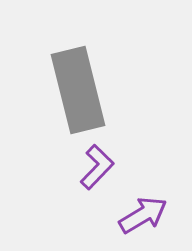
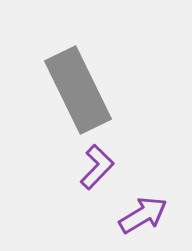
gray rectangle: rotated 12 degrees counterclockwise
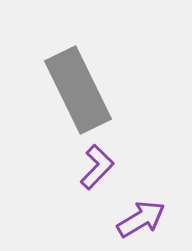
purple arrow: moved 2 px left, 4 px down
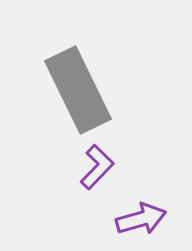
purple arrow: rotated 15 degrees clockwise
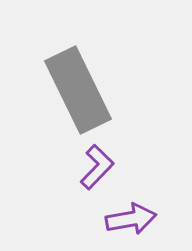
purple arrow: moved 10 px left; rotated 6 degrees clockwise
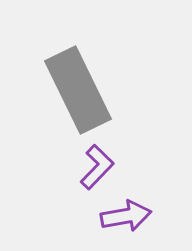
purple arrow: moved 5 px left, 3 px up
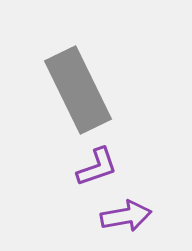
purple L-shape: rotated 27 degrees clockwise
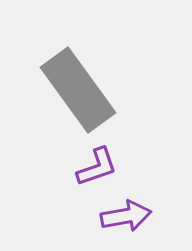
gray rectangle: rotated 10 degrees counterclockwise
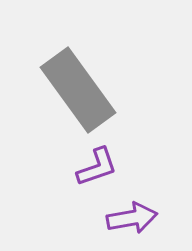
purple arrow: moved 6 px right, 2 px down
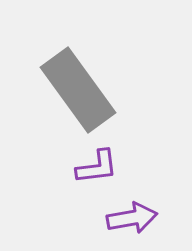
purple L-shape: rotated 12 degrees clockwise
